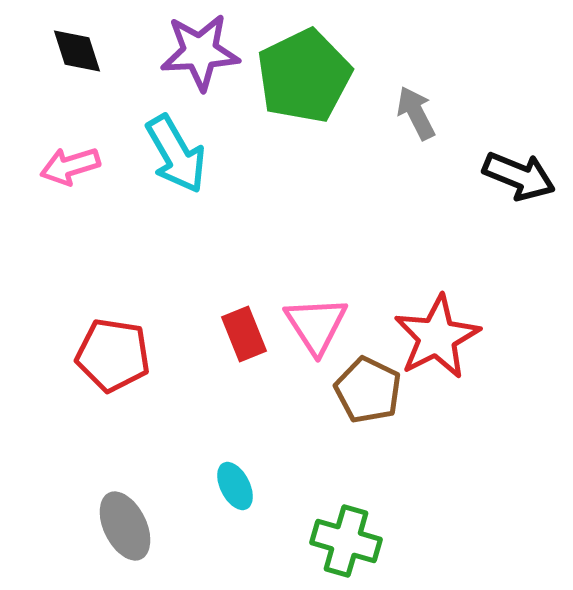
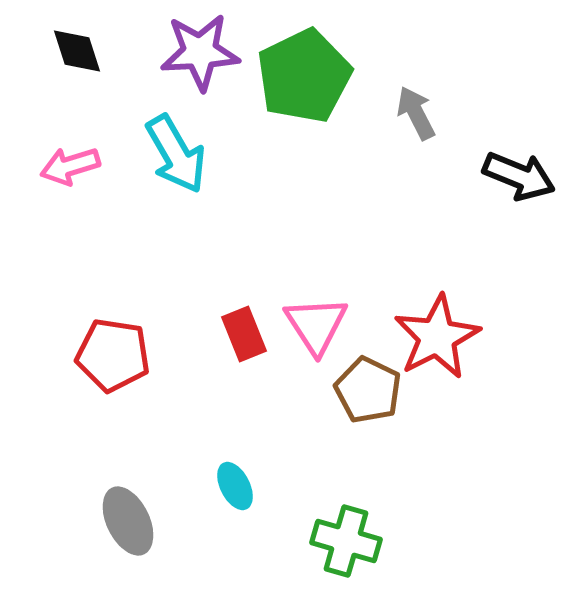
gray ellipse: moved 3 px right, 5 px up
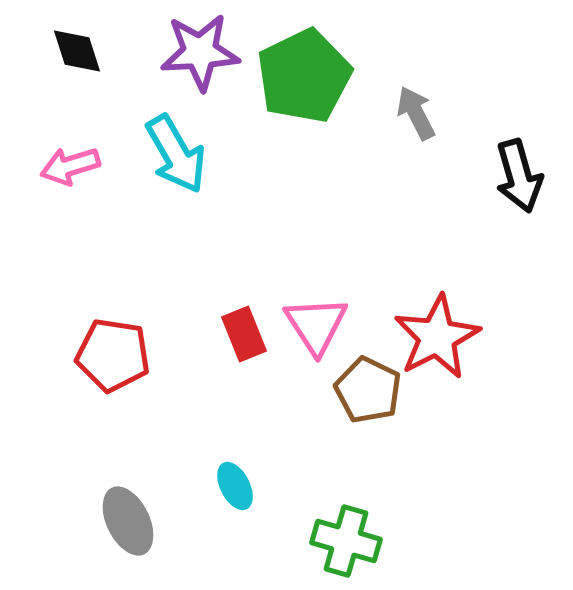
black arrow: rotated 52 degrees clockwise
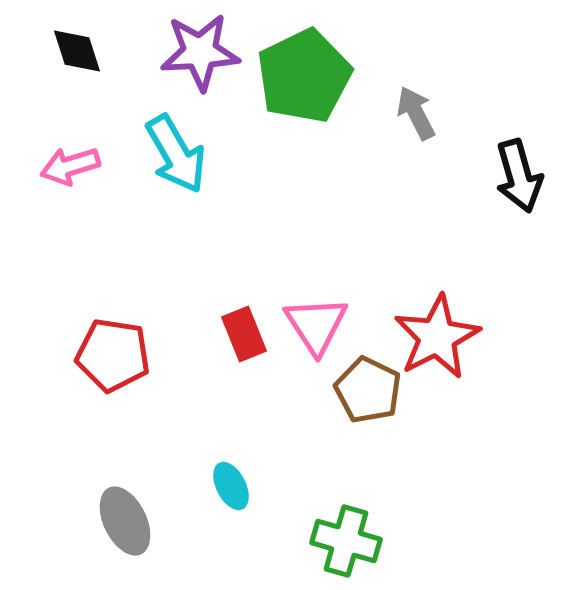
cyan ellipse: moved 4 px left
gray ellipse: moved 3 px left
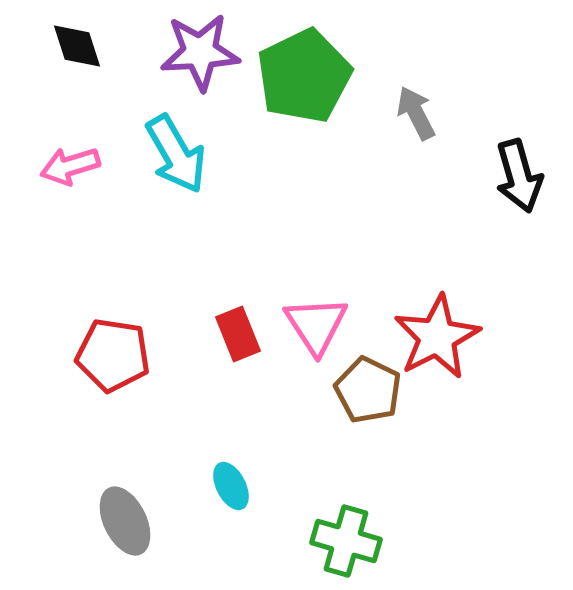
black diamond: moved 5 px up
red rectangle: moved 6 px left
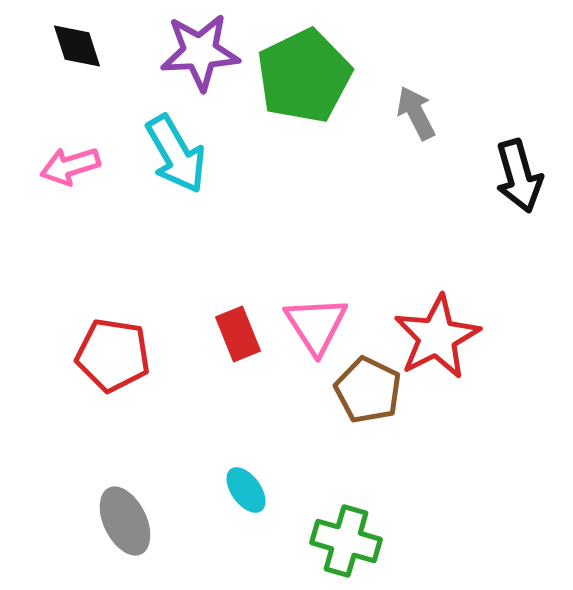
cyan ellipse: moved 15 px right, 4 px down; rotated 9 degrees counterclockwise
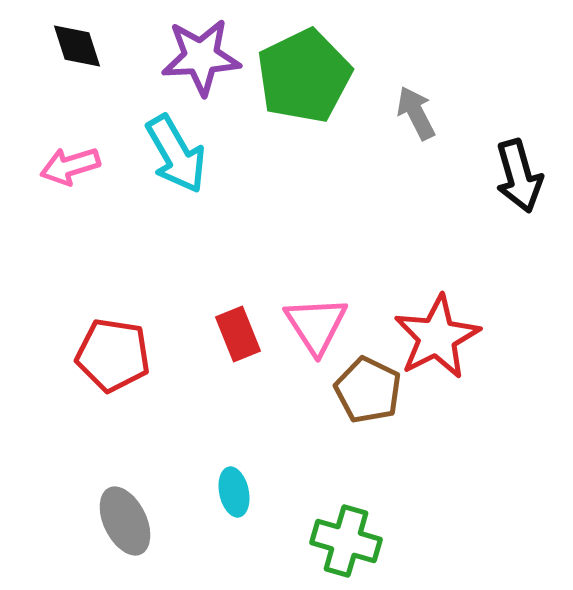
purple star: moved 1 px right, 5 px down
cyan ellipse: moved 12 px left, 2 px down; rotated 24 degrees clockwise
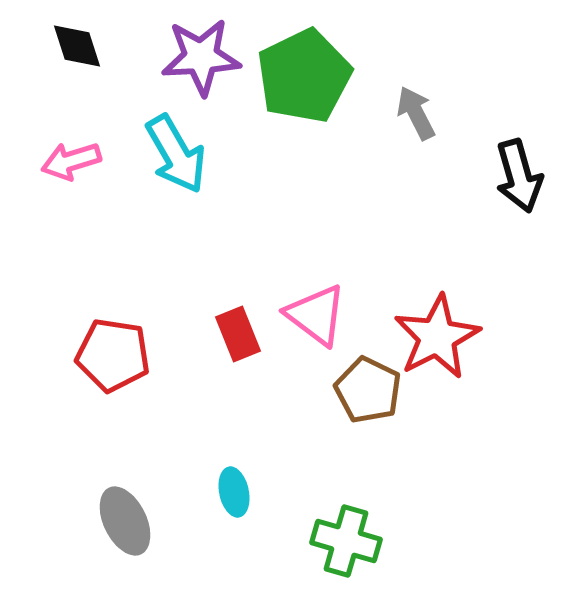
pink arrow: moved 1 px right, 5 px up
pink triangle: moved 10 px up; rotated 20 degrees counterclockwise
